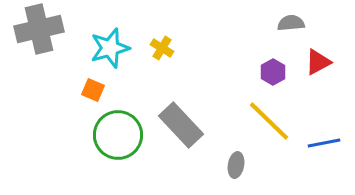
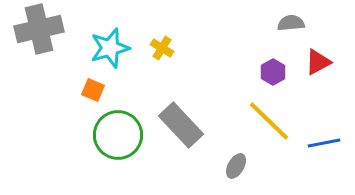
gray ellipse: moved 1 px down; rotated 20 degrees clockwise
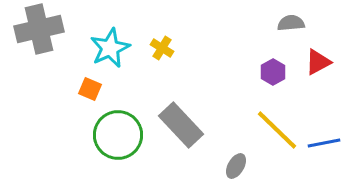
cyan star: rotated 9 degrees counterclockwise
orange square: moved 3 px left, 1 px up
yellow line: moved 8 px right, 9 px down
